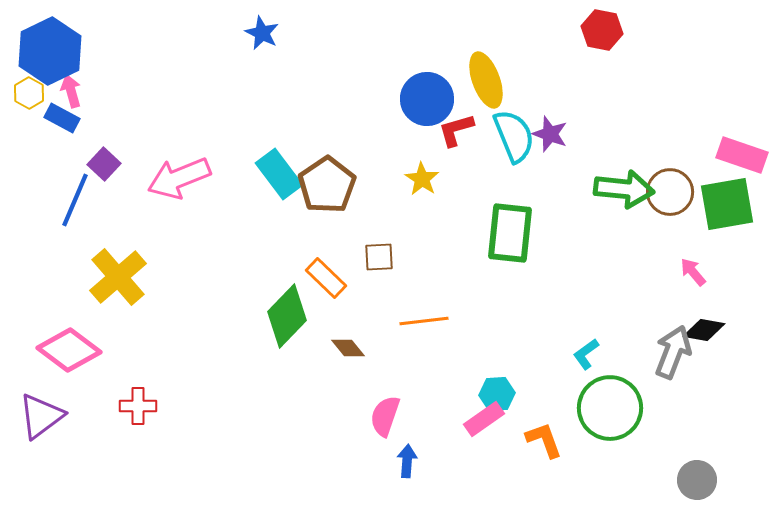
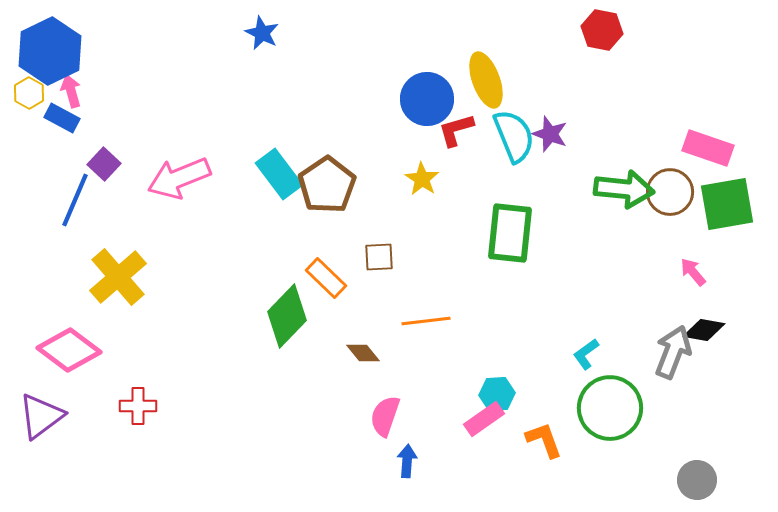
pink rectangle at (742, 155): moved 34 px left, 7 px up
orange line at (424, 321): moved 2 px right
brown diamond at (348, 348): moved 15 px right, 5 px down
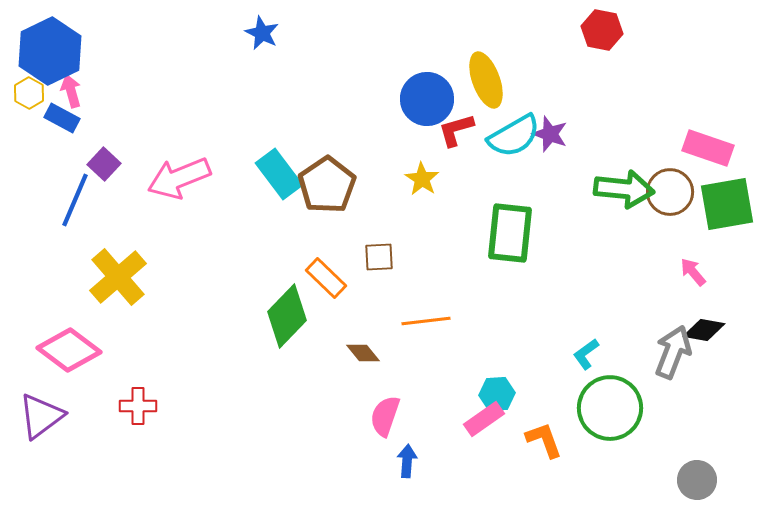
cyan semicircle at (514, 136): rotated 82 degrees clockwise
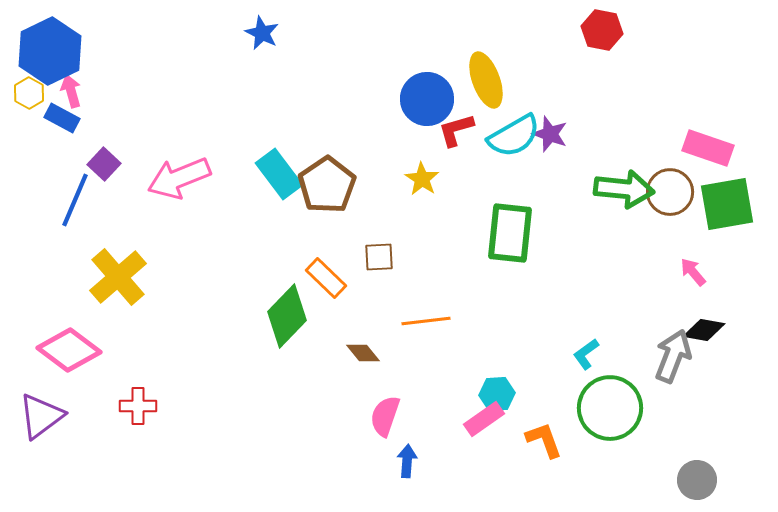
gray arrow at (673, 352): moved 4 px down
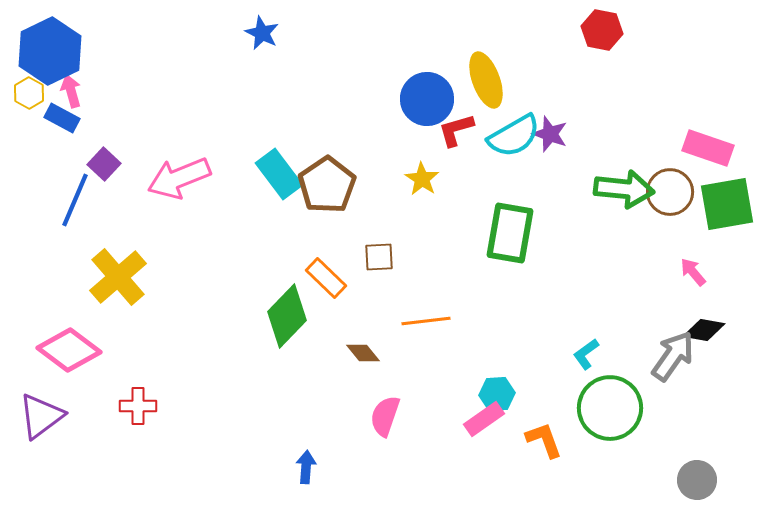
green rectangle at (510, 233): rotated 4 degrees clockwise
gray arrow at (673, 356): rotated 14 degrees clockwise
blue arrow at (407, 461): moved 101 px left, 6 px down
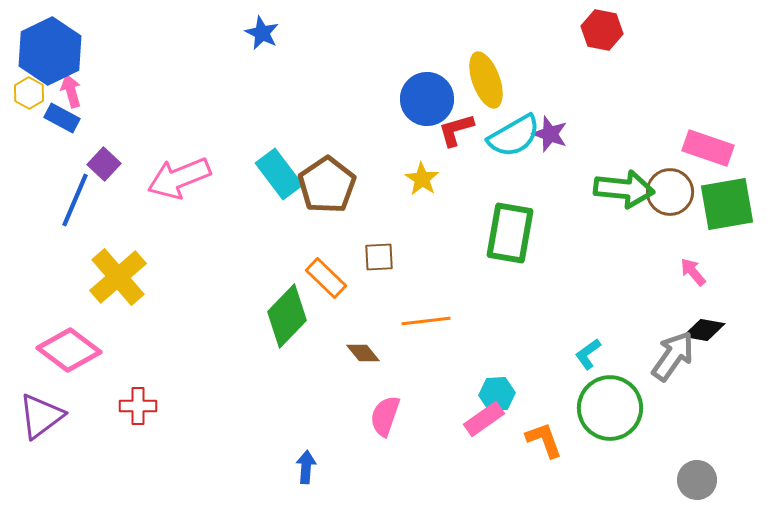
cyan L-shape at (586, 354): moved 2 px right
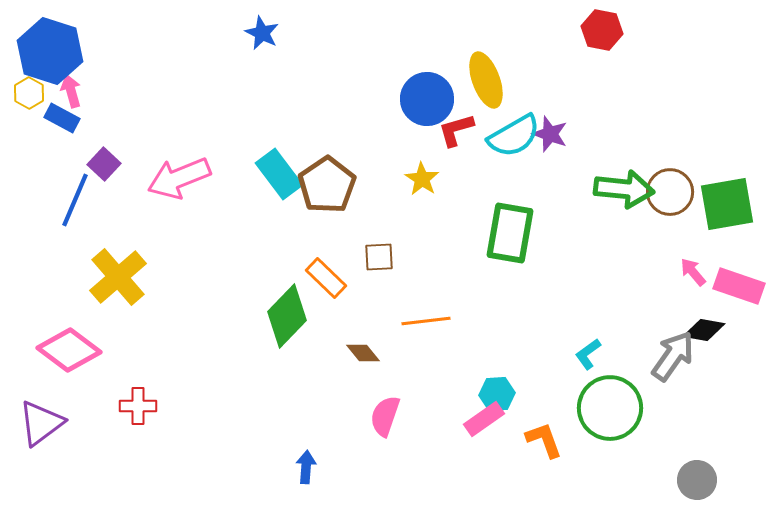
blue hexagon at (50, 51): rotated 16 degrees counterclockwise
pink rectangle at (708, 148): moved 31 px right, 138 px down
purple triangle at (41, 416): moved 7 px down
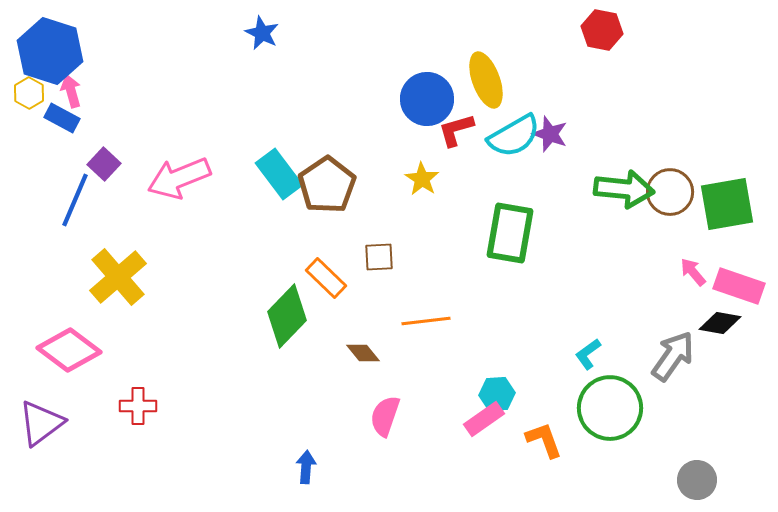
black diamond at (704, 330): moved 16 px right, 7 px up
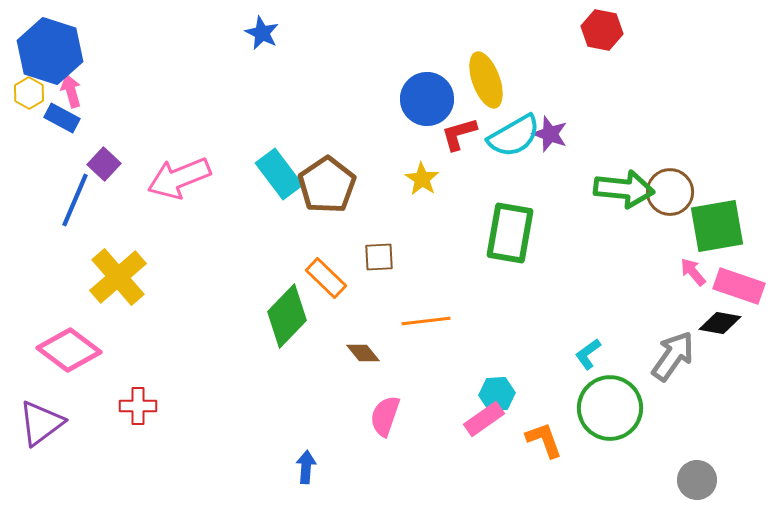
red L-shape at (456, 130): moved 3 px right, 4 px down
green square at (727, 204): moved 10 px left, 22 px down
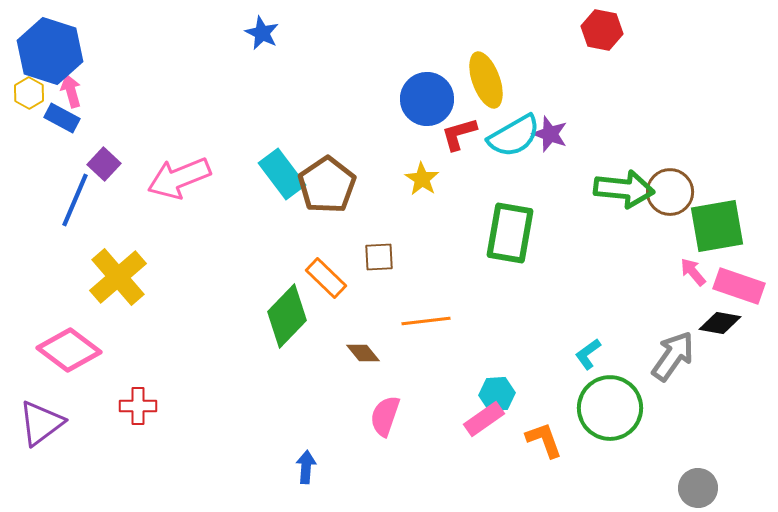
cyan rectangle at (279, 174): moved 3 px right
gray circle at (697, 480): moved 1 px right, 8 px down
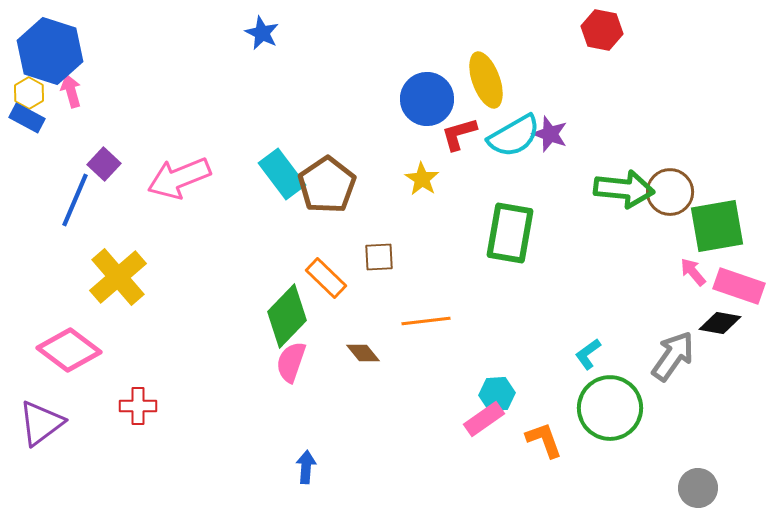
blue rectangle at (62, 118): moved 35 px left
pink semicircle at (385, 416): moved 94 px left, 54 px up
